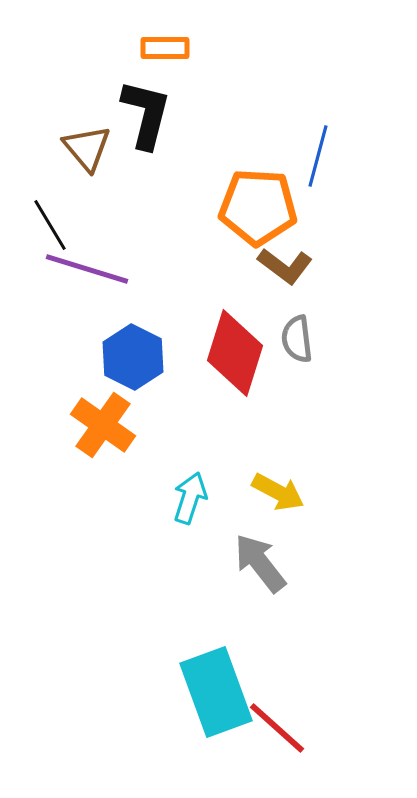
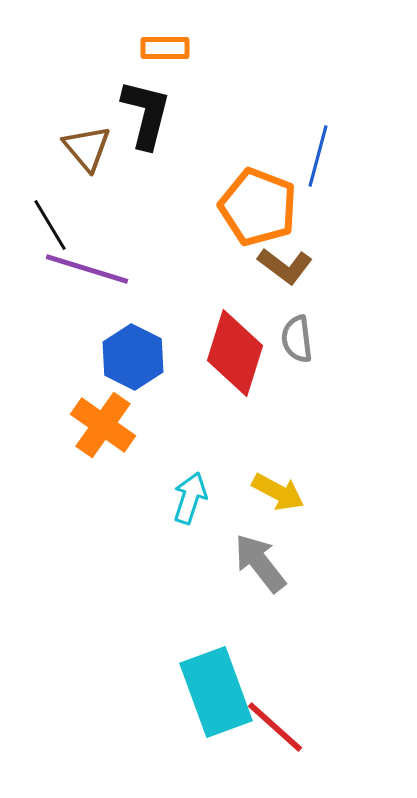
orange pentagon: rotated 18 degrees clockwise
red line: moved 2 px left, 1 px up
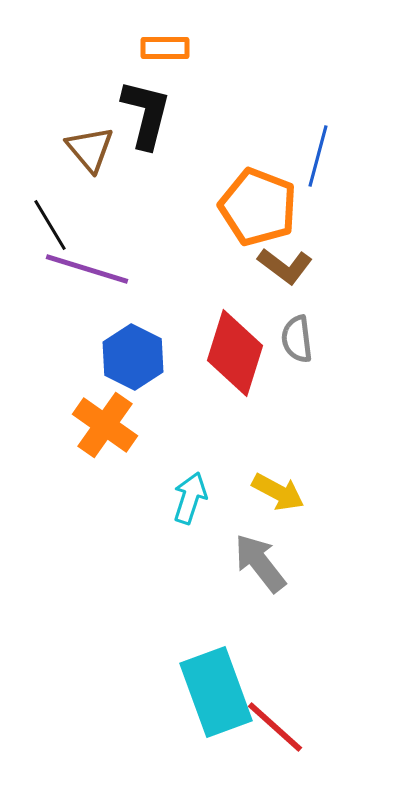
brown triangle: moved 3 px right, 1 px down
orange cross: moved 2 px right
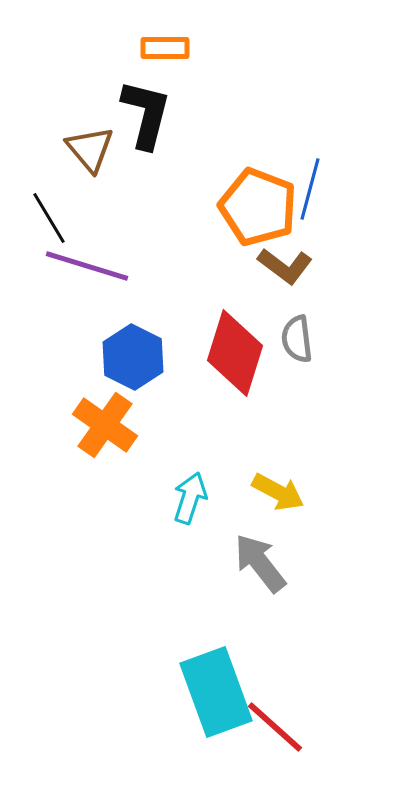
blue line: moved 8 px left, 33 px down
black line: moved 1 px left, 7 px up
purple line: moved 3 px up
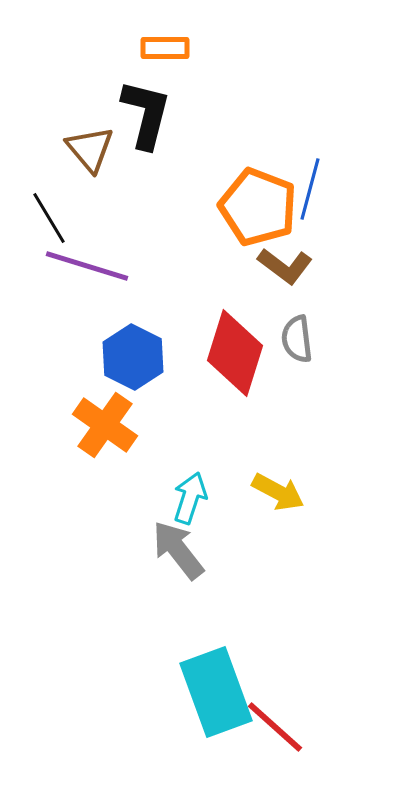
gray arrow: moved 82 px left, 13 px up
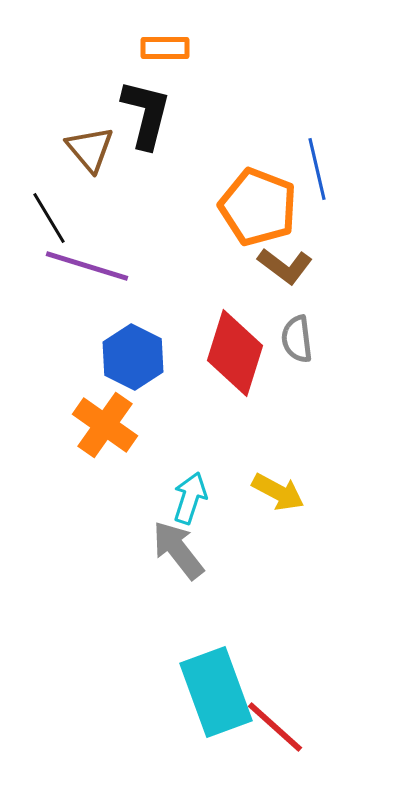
blue line: moved 7 px right, 20 px up; rotated 28 degrees counterclockwise
